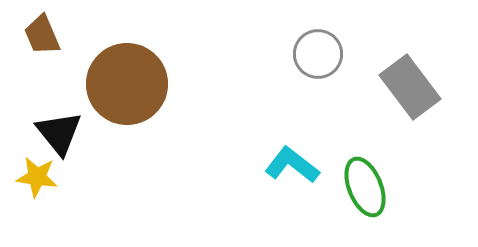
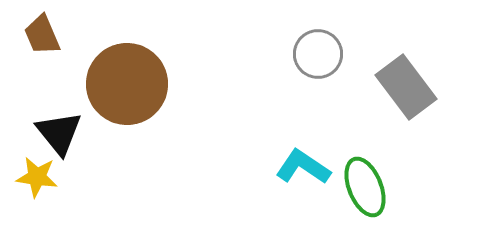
gray rectangle: moved 4 px left
cyan L-shape: moved 11 px right, 2 px down; rotated 4 degrees counterclockwise
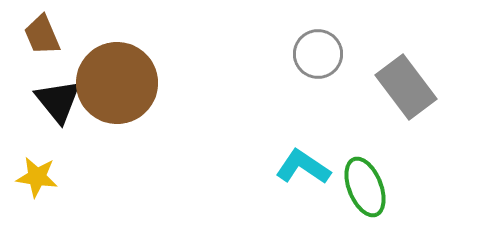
brown circle: moved 10 px left, 1 px up
black triangle: moved 1 px left, 32 px up
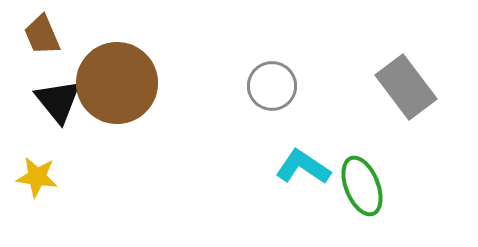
gray circle: moved 46 px left, 32 px down
green ellipse: moved 3 px left, 1 px up
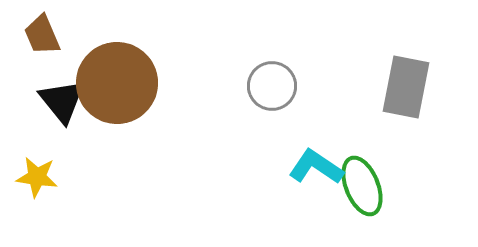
gray rectangle: rotated 48 degrees clockwise
black triangle: moved 4 px right
cyan L-shape: moved 13 px right
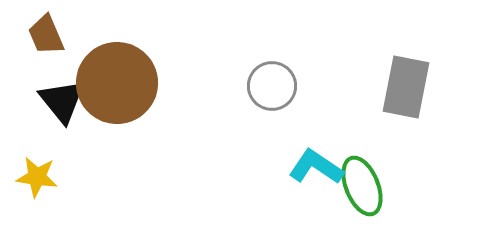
brown trapezoid: moved 4 px right
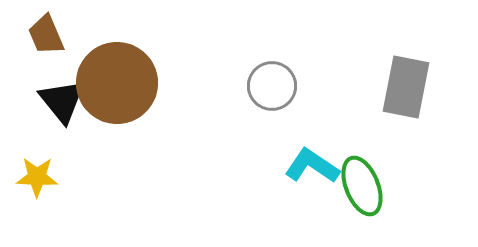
cyan L-shape: moved 4 px left, 1 px up
yellow star: rotated 6 degrees counterclockwise
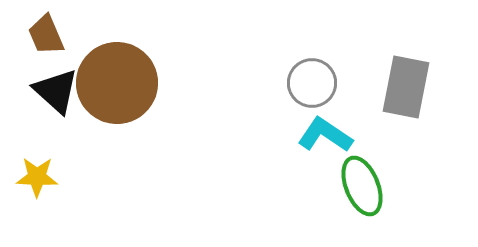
gray circle: moved 40 px right, 3 px up
black triangle: moved 6 px left, 10 px up; rotated 9 degrees counterclockwise
cyan L-shape: moved 13 px right, 31 px up
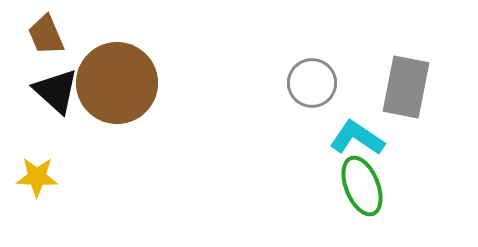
cyan L-shape: moved 32 px right, 3 px down
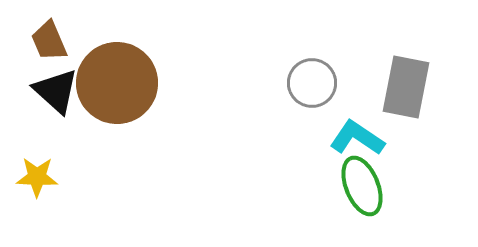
brown trapezoid: moved 3 px right, 6 px down
